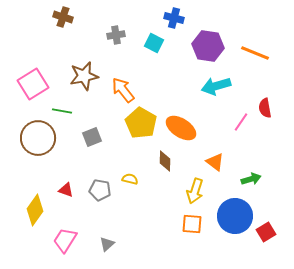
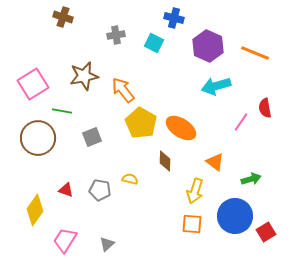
purple hexagon: rotated 16 degrees clockwise
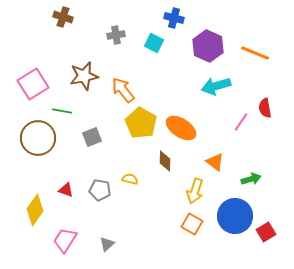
orange square: rotated 25 degrees clockwise
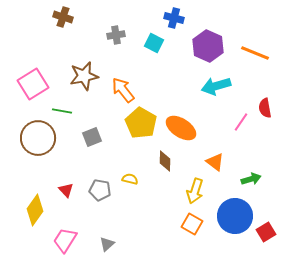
red triangle: rotated 28 degrees clockwise
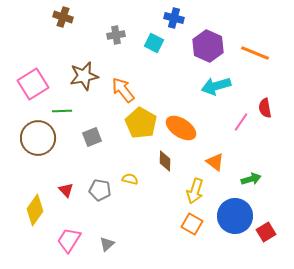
green line: rotated 12 degrees counterclockwise
pink trapezoid: moved 4 px right
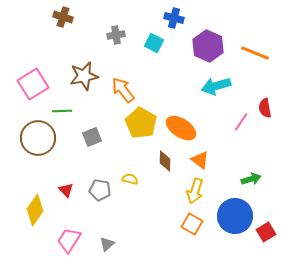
orange triangle: moved 15 px left, 2 px up
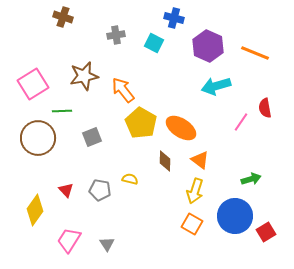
gray triangle: rotated 21 degrees counterclockwise
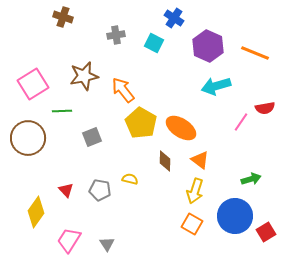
blue cross: rotated 18 degrees clockwise
red semicircle: rotated 90 degrees counterclockwise
brown circle: moved 10 px left
yellow diamond: moved 1 px right, 2 px down
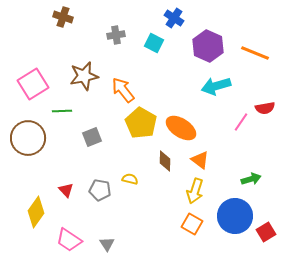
pink trapezoid: rotated 88 degrees counterclockwise
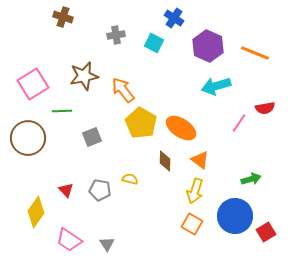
pink line: moved 2 px left, 1 px down
